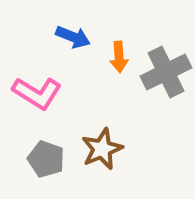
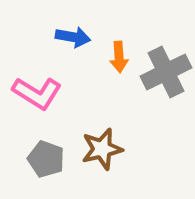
blue arrow: rotated 12 degrees counterclockwise
brown star: rotated 9 degrees clockwise
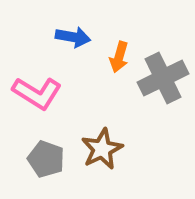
orange arrow: rotated 20 degrees clockwise
gray cross: moved 3 px left, 6 px down
brown star: rotated 12 degrees counterclockwise
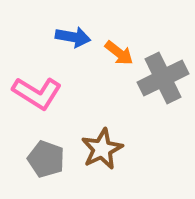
orange arrow: moved 4 px up; rotated 68 degrees counterclockwise
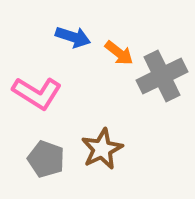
blue arrow: rotated 8 degrees clockwise
gray cross: moved 1 px left, 2 px up
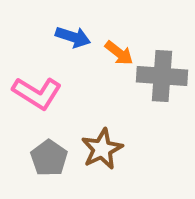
gray cross: rotated 30 degrees clockwise
gray pentagon: moved 3 px right, 1 px up; rotated 15 degrees clockwise
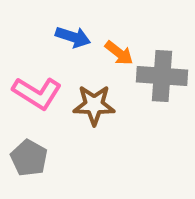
brown star: moved 8 px left, 44 px up; rotated 27 degrees clockwise
gray pentagon: moved 20 px left; rotated 6 degrees counterclockwise
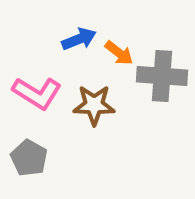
blue arrow: moved 6 px right, 2 px down; rotated 40 degrees counterclockwise
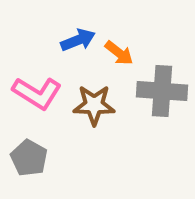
blue arrow: moved 1 px left, 1 px down
gray cross: moved 15 px down
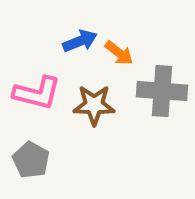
blue arrow: moved 2 px right, 1 px down
pink L-shape: rotated 18 degrees counterclockwise
gray pentagon: moved 2 px right, 2 px down
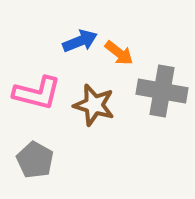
gray cross: rotated 6 degrees clockwise
brown star: rotated 15 degrees clockwise
gray pentagon: moved 4 px right
